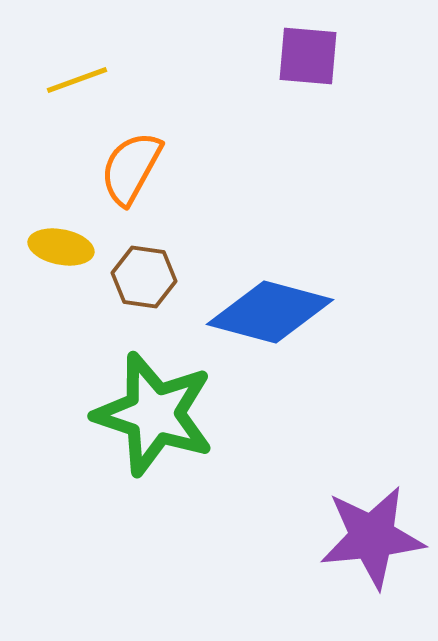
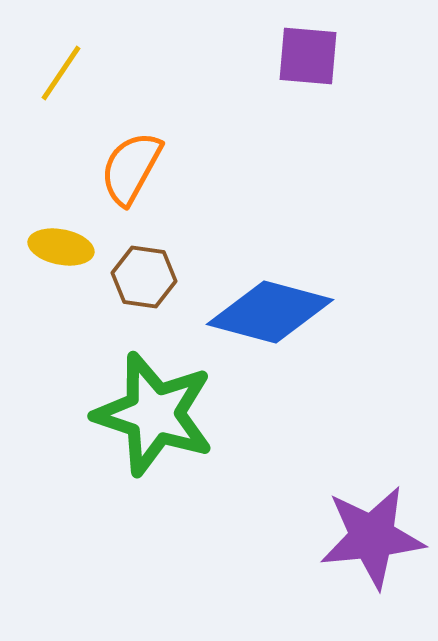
yellow line: moved 16 px left, 7 px up; rotated 36 degrees counterclockwise
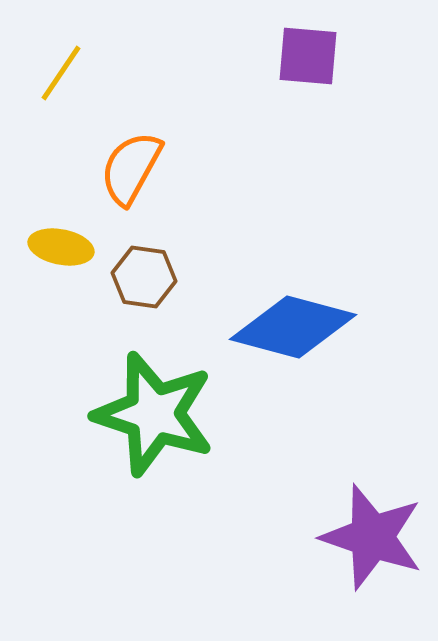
blue diamond: moved 23 px right, 15 px down
purple star: rotated 25 degrees clockwise
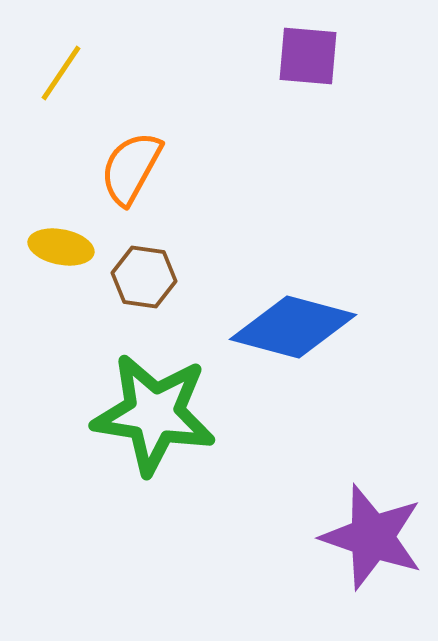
green star: rotated 9 degrees counterclockwise
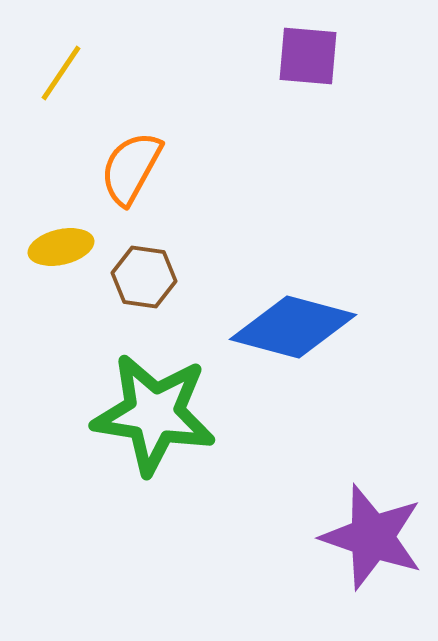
yellow ellipse: rotated 24 degrees counterclockwise
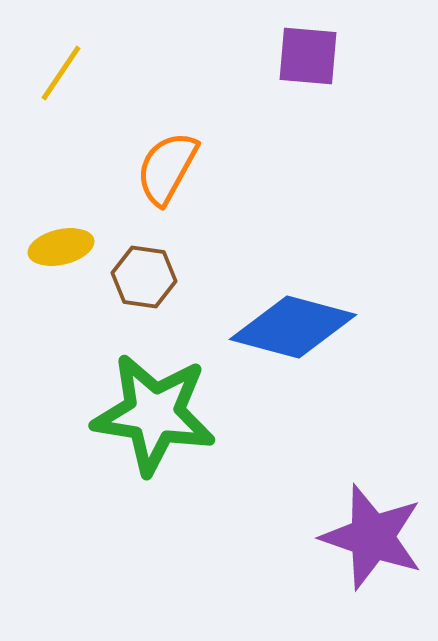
orange semicircle: moved 36 px right
